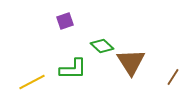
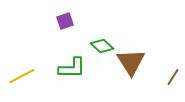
green L-shape: moved 1 px left, 1 px up
yellow line: moved 10 px left, 6 px up
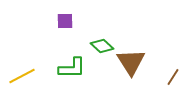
purple square: rotated 18 degrees clockwise
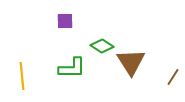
green diamond: rotated 10 degrees counterclockwise
yellow line: rotated 68 degrees counterclockwise
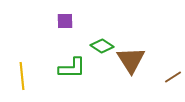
brown triangle: moved 2 px up
brown line: rotated 24 degrees clockwise
